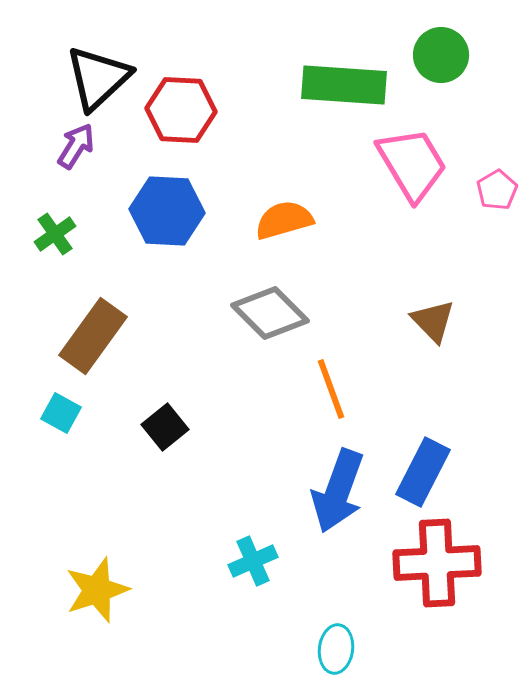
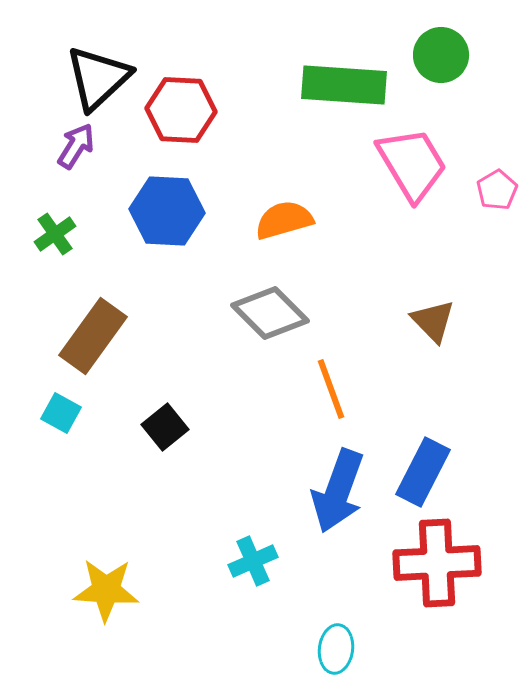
yellow star: moved 9 px right; rotated 22 degrees clockwise
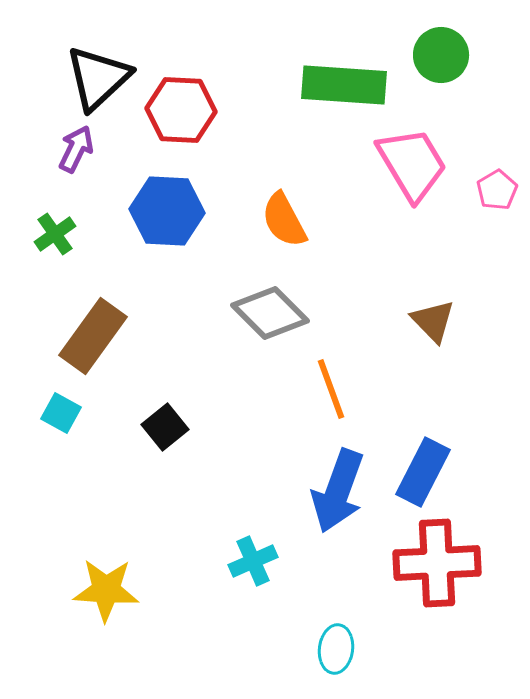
purple arrow: moved 3 px down; rotated 6 degrees counterclockwise
orange semicircle: rotated 102 degrees counterclockwise
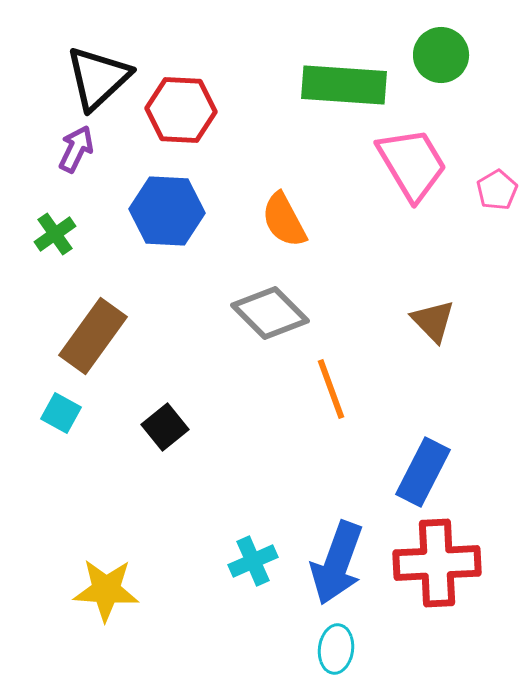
blue arrow: moved 1 px left, 72 px down
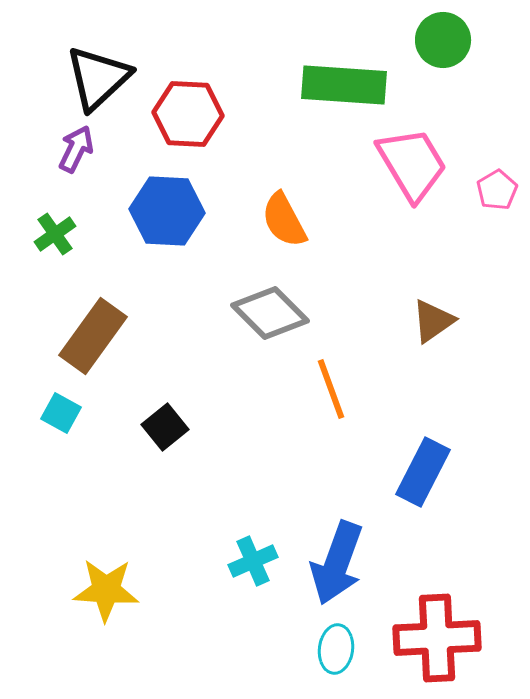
green circle: moved 2 px right, 15 px up
red hexagon: moved 7 px right, 4 px down
brown triangle: rotated 39 degrees clockwise
red cross: moved 75 px down
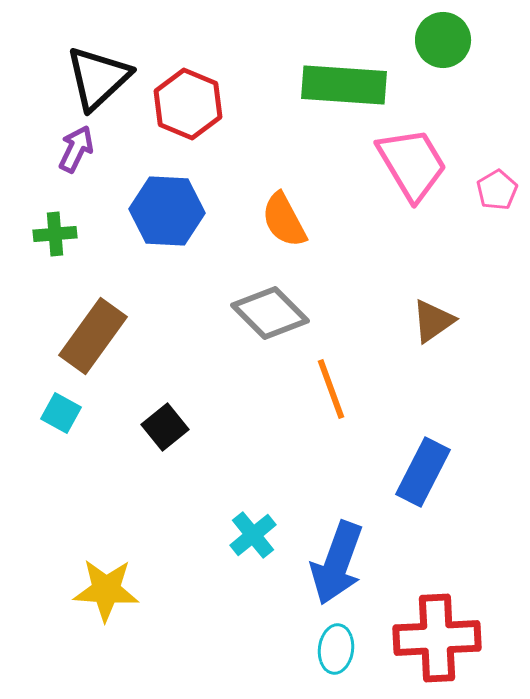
red hexagon: moved 10 px up; rotated 20 degrees clockwise
green cross: rotated 30 degrees clockwise
cyan cross: moved 26 px up; rotated 15 degrees counterclockwise
